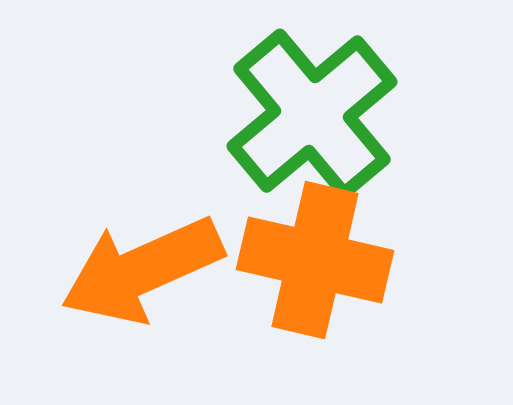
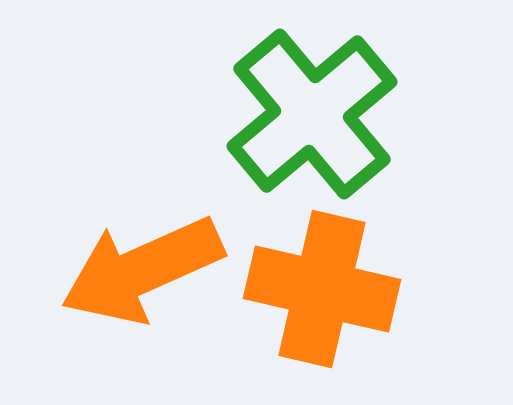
orange cross: moved 7 px right, 29 px down
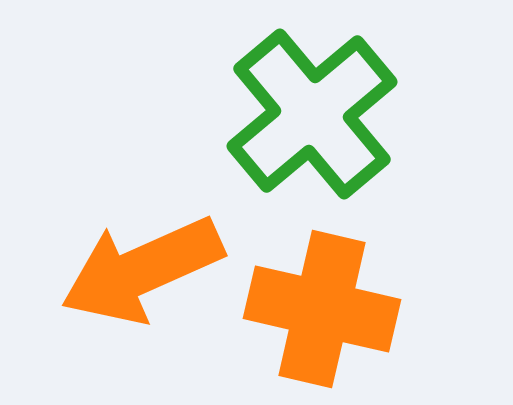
orange cross: moved 20 px down
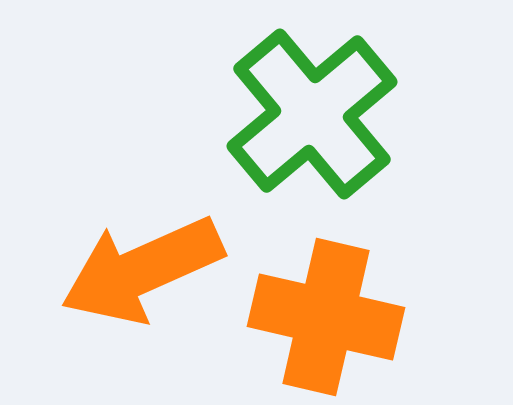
orange cross: moved 4 px right, 8 px down
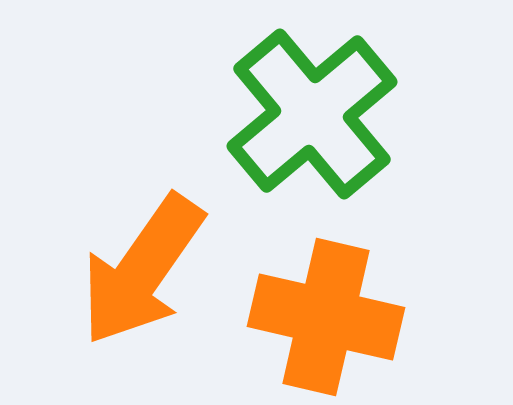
orange arrow: rotated 31 degrees counterclockwise
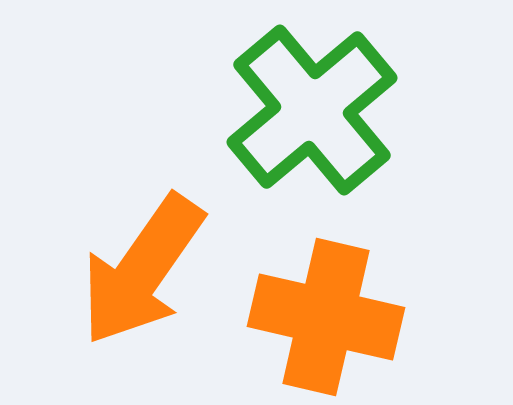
green cross: moved 4 px up
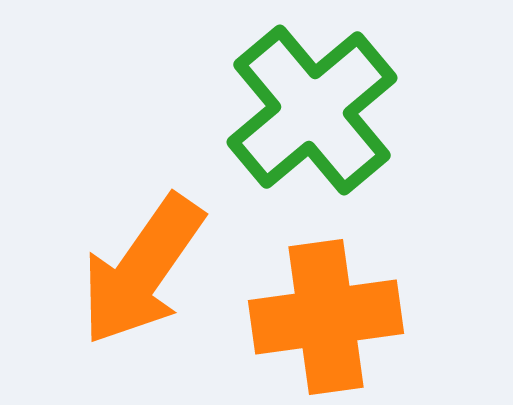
orange cross: rotated 21 degrees counterclockwise
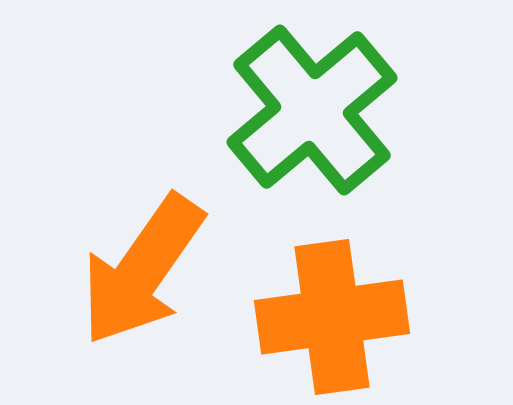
orange cross: moved 6 px right
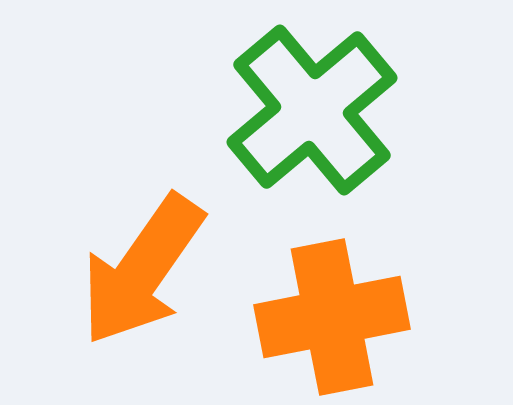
orange cross: rotated 3 degrees counterclockwise
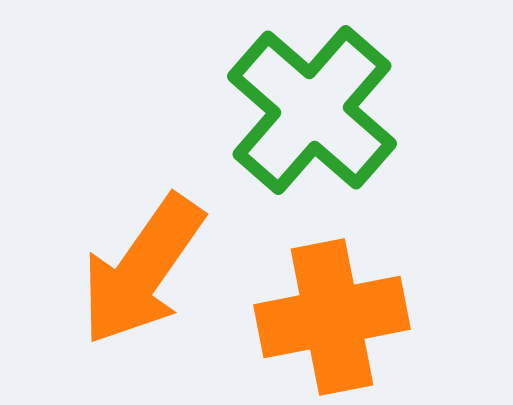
green cross: rotated 9 degrees counterclockwise
